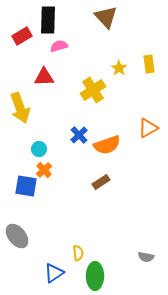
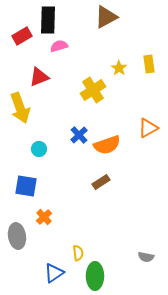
brown triangle: rotated 45 degrees clockwise
red triangle: moved 5 px left; rotated 20 degrees counterclockwise
orange cross: moved 47 px down
gray ellipse: rotated 30 degrees clockwise
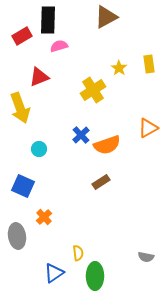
blue cross: moved 2 px right
blue square: moved 3 px left; rotated 15 degrees clockwise
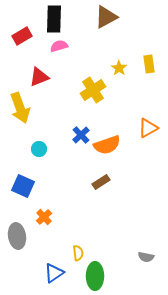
black rectangle: moved 6 px right, 1 px up
